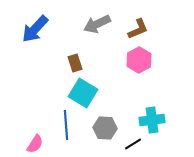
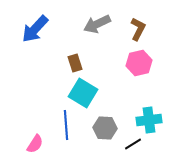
brown L-shape: rotated 40 degrees counterclockwise
pink hexagon: moved 3 px down; rotated 15 degrees clockwise
cyan cross: moved 3 px left
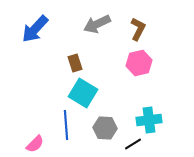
pink semicircle: rotated 12 degrees clockwise
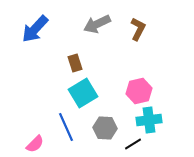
pink hexagon: moved 28 px down
cyan square: rotated 28 degrees clockwise
blue line: moved 2 px down; rotated 20 degrees counterclockwise
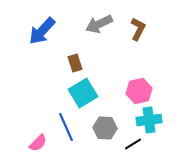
gray arrow: moved 2 px right
blue arrow: moved 7 px right, 2 px down
pink semicircle: moved 3 px right, 1 px up
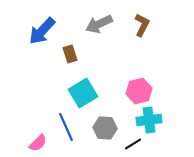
brown L-shape: moved 4 px right, 4 px up
brown rectangle: moved 5 px left, 9 px up
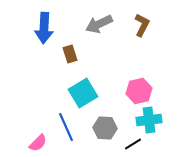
blue arrow: moved 2 px right, 3 px up; rotated 40 degrees counterclockwise
